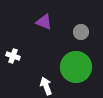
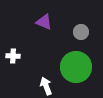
white cross: rotated 16 degrees counterclockwise
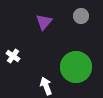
purple triangle: rotated 48 degrees clockwise
gray circle: moved 16 px up
white cross: rotated 32 degrees clockwise
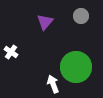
purple triangle: moved 1 px right
white cross: moved 2 px left, 4 px up
white arrow: moved 7 px right, 2 px up
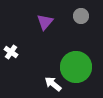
white arrow: rotated 30 degrees counterclockwise
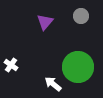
white cross: moved 13 px down
green circle: moved 2 px right
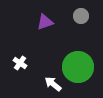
purple triangle: rotated 30 degrees clockwise
white cross: moved 9 px right, 2 px up
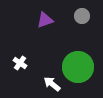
gray circle: moved 1 px right
purple triangle: moved 2 px up
white arrow: moved 1 px left
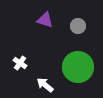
gray circle: moved 4 px left, 10 px down
purple triangle: rotated 36 degrees clockwise
white arrow: moved 7 px left, 1 px down
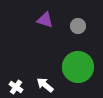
white cross: moved 4 px left, 24 px down
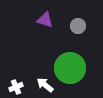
green circle: moved 8 px left, 1 px down
white cross: rotated 32 degrees clockwise
